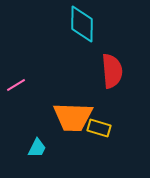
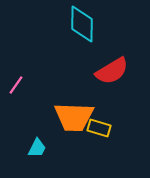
red semicircle: rotated 64 degrees clockwise
pink line: rotated 24 degrees counterclockwise
orange trapezoid: moved 1 px right
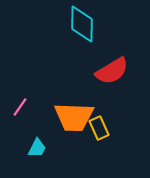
pink line: moved 4 px right, 22 px down
yellow rectangle: rotated 50 degrees clockwise
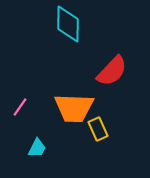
cyan diamond: moved 14 px left
red semicircle: rotated 16 degrees counterclockwise
orange trapezoid: moved 9 px up
yellow rectangle: moved 1 px left, 1 px down
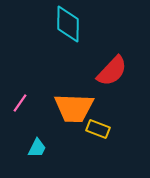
pink line: moved 4 px up
yellow rectangle: rotated 45 degrees counterclockwise
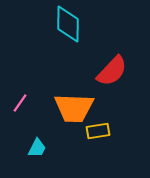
yellow rectangle: moved 2 px down; rotated 30 degrees counterclockwise
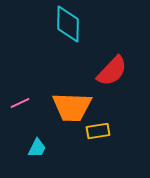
pink line: rotated 30 degrees clockwise
orange trapezoid: moved 2 px left, 1 px up
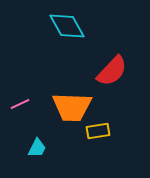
cyan diamond: moved 1 px left, 2 px down; rotated 30 degrees counterclockwise
pink line: moved 1 px down
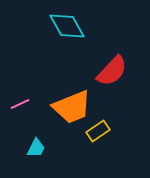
orange trapezoid: rotated 24 degrees counterclockwise
yellow rectangle: rotated 25 degrees counterclockwise
cyan trapezoid: moved 1 px left
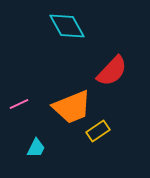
pink line: moved 1 px left
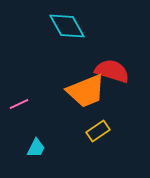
red semicircle: rotated 116 degrees counterclockwise
orange trapezoid: moved 14 px right, 16 px up
